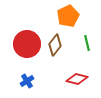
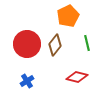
red diamond: moved 2 px up
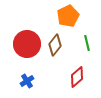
red diamond: rotated 55 degrees counterclockwise
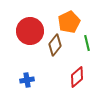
orange pentagon: moved 1 px right, 6 px down
red circle: moved 3 px right, 13 px up
blue cross: moved 1 px up; rotated 24 degrees clockwise
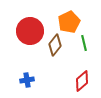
green line: moved 3 px left
red diamond: moved 5 px right, 4 px down
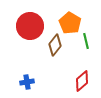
orange pentagon: moved 1 px right, 1 px down; rotated 15 degrees counterclockwise
red circle: moved 5 px up
green line: moved 2 px right, 2 px up
blue cross: moved 2 px down
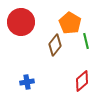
red circle: moved 9 px left, 4 px up
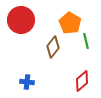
red circle: moved 2 px up
brown diamond: moved 2 px left, 2 px down
blue cross: rotated 16 degrees clockwise
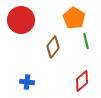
orange pentagon: moved 4 px right, 5 px up
